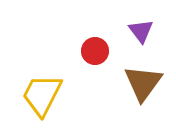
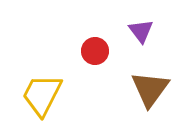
brown triangle: moved 7 px right, 6 px down
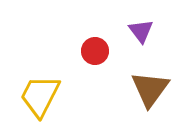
yellow trapezoid: moved 2 px left, 1 px down
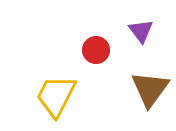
red circle: moved 1 px right, 1 px up
yellow trapezoid: moved 16 px right
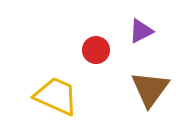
purple triangle: rotated 40 degrees clockwise
yellow trapezoid: rotated 87 degrees clockwise
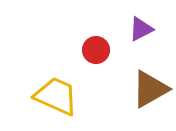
purple triangle: moved 2 px up
brown triangle: rotated 24 degrees clockwise
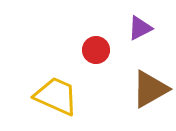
purple triangle: moved 1 px left, 1 px up
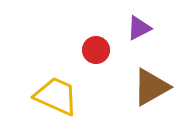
purple triangle: moved 1 px left
brown triangle: moved 1 px right, 2 px up
